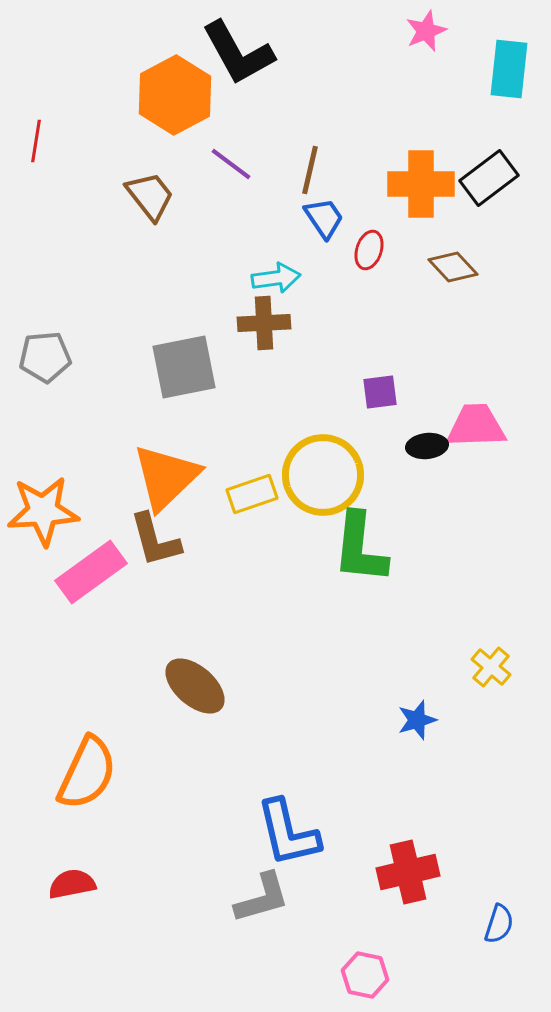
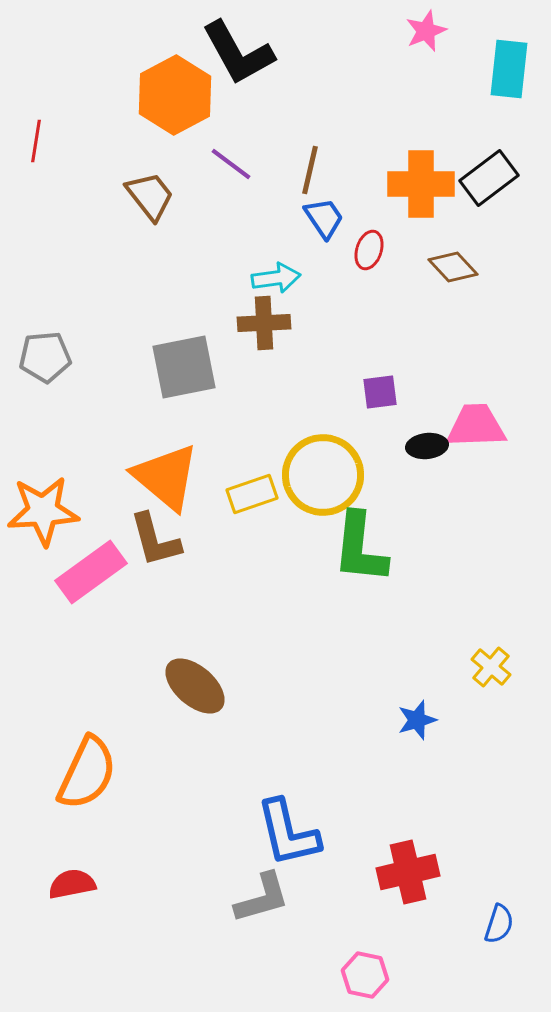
orange triangle: rotated 36 degrees counterclockwise
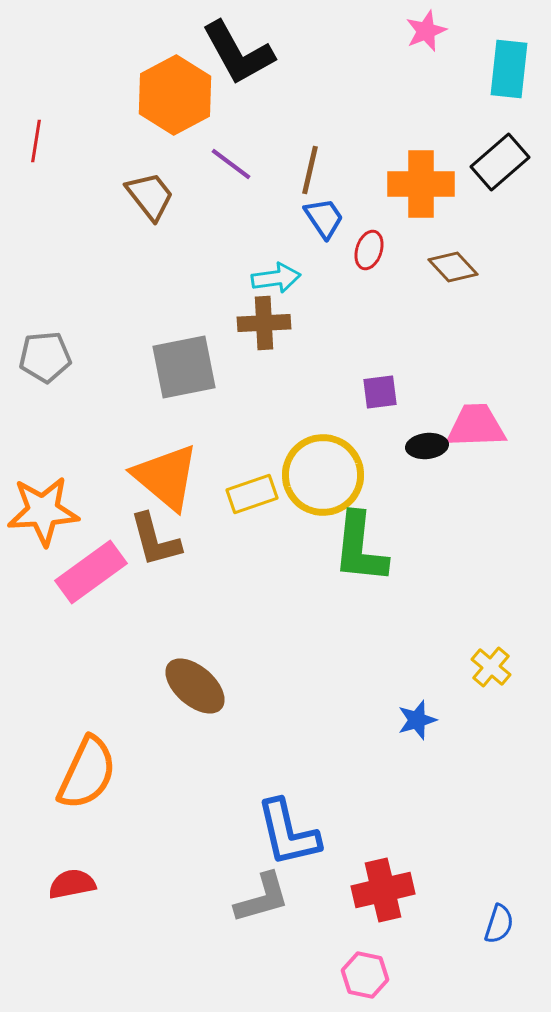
black rectangle: moved 11 px right, 16 px up; rotated 4 degrees counterclockwise
red cross: moved 25 px left, 18 px down
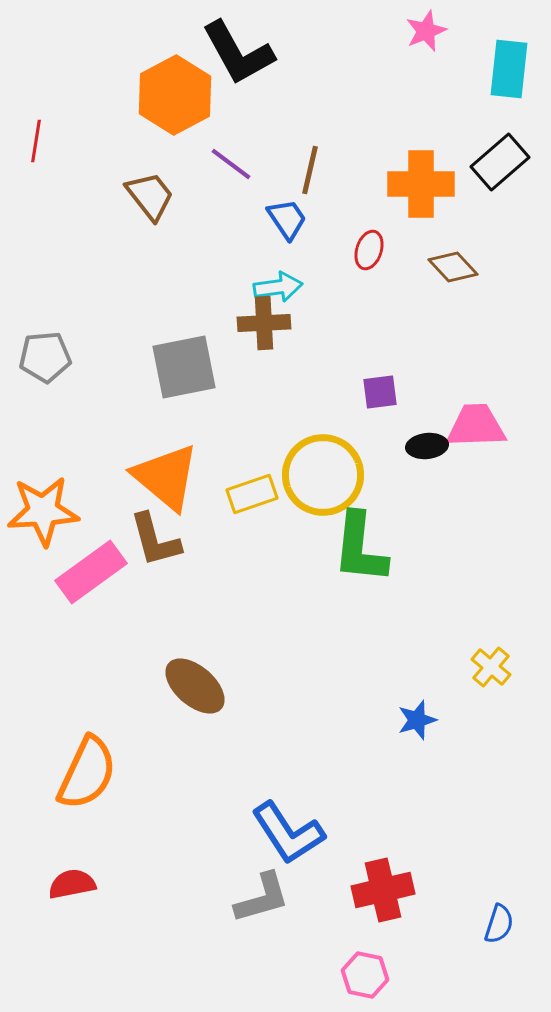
blue trapezoid: moved 37 px left, 1 px down
cyan arrow: moved 2 px right, 9 px down
blue L-shape: rotated 20 degrees counterclockwise
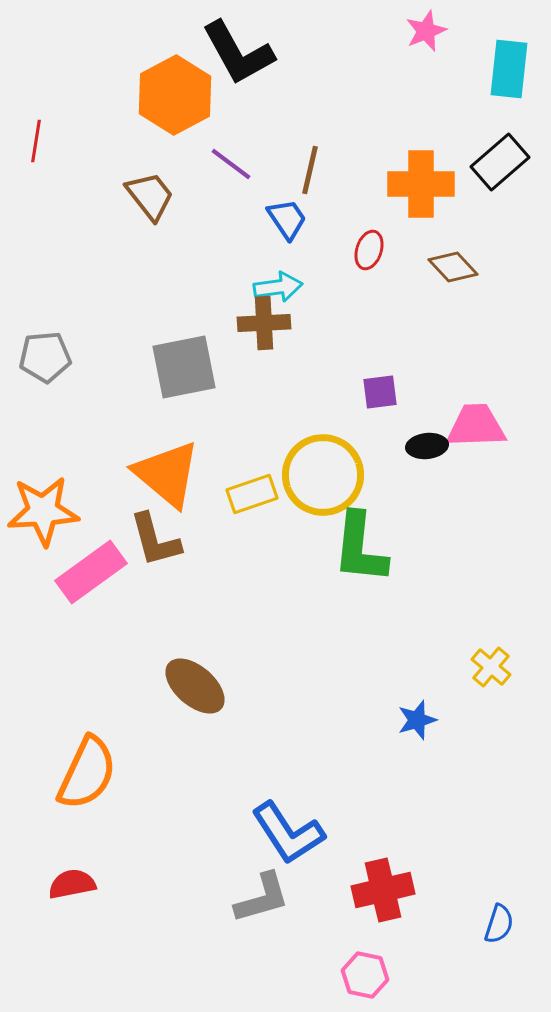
orange triangle: moved 1 px right, 3 px up
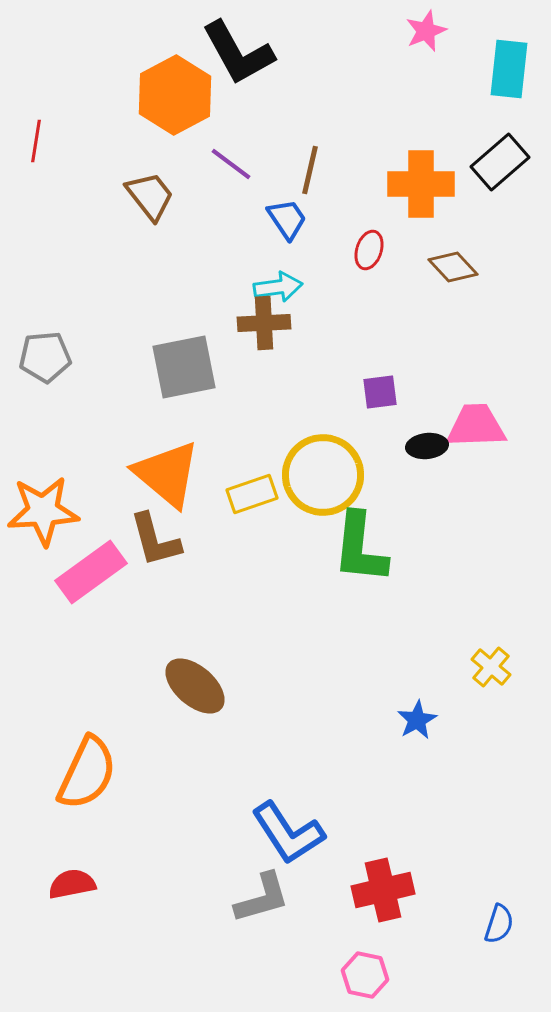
blue star: rotated 12 degrees counterclockwise
